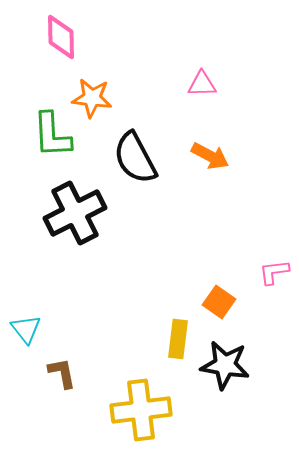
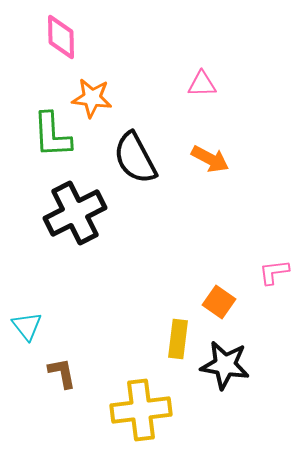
orange arrow: moved 3 px down
cyan triangle: moved 1 px right, 3 px up
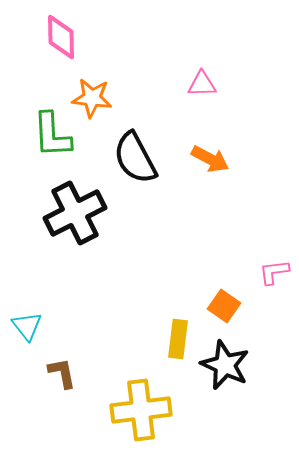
orange square: moved 5 px right, 4 px down
black star: rotated 15 degrees clockwise
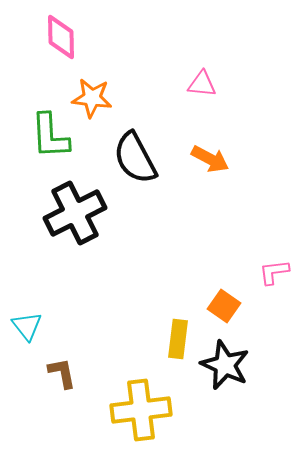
pink triangle: rotated 8 degrees clockwise
green L-shape: moved 2 px left, 1 px down
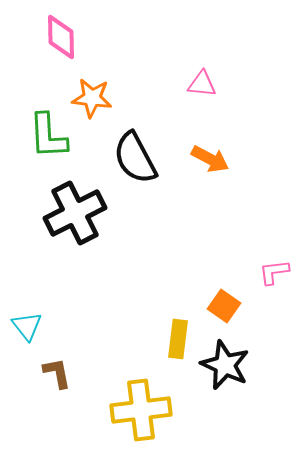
green L-shape: moved 2 px left
brown L-shape: moved 5 px left
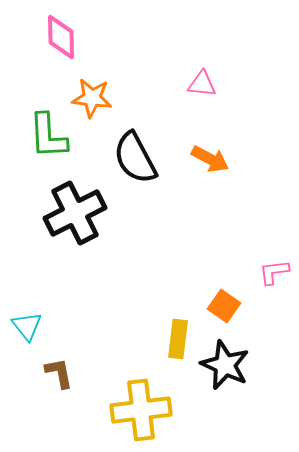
brown L-shape: moved 2 px right
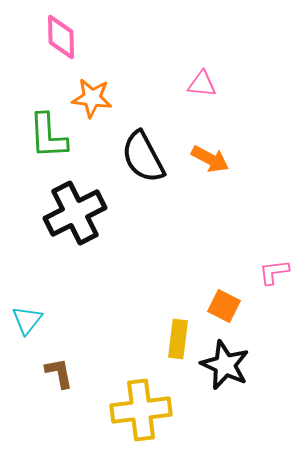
black semicircle: moved 8 px right, 1 px up
orange square: rotated 8 degrees counterclockwise
cyan triangle: moved 6 px up; rotated 16 degrees clockwise
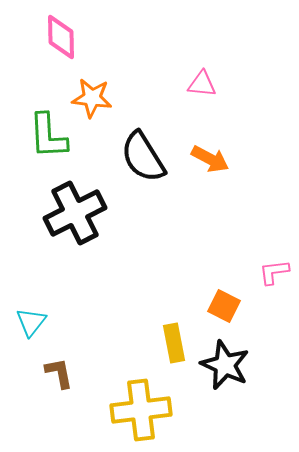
black semicircle: rotated 4 degrees counterclockwise
cyan triangle: moved 4 px right, 2 px down
yellow rectangle: moved 4 px left, 4 px down; rotated 18 degrees counterclockwise
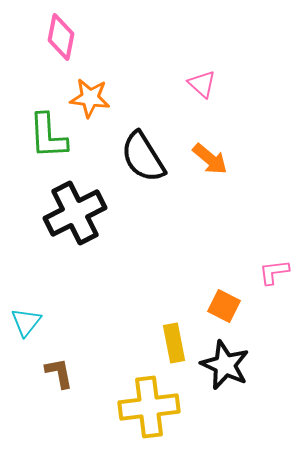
pink diamond: rotated 12 degrees clockwise
pink triangle: rotated 36 degrees clockwise
orange star: moved 2 px left
orange arrow: rotated 12 degrees clockwise
cyan triangle: moved 5 px left
yellow cross: moved 8 px right, 3 px up
